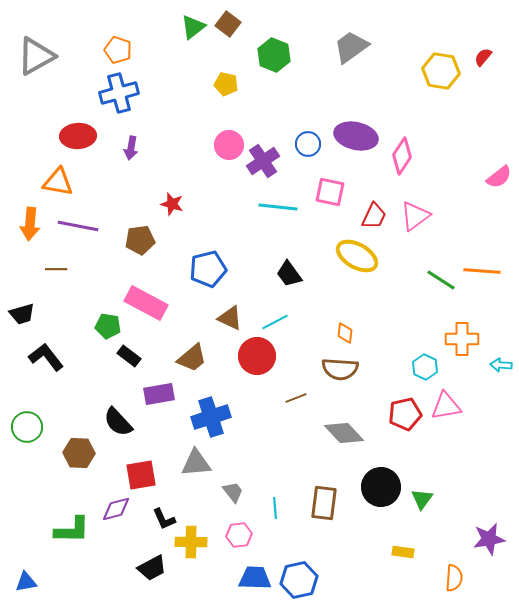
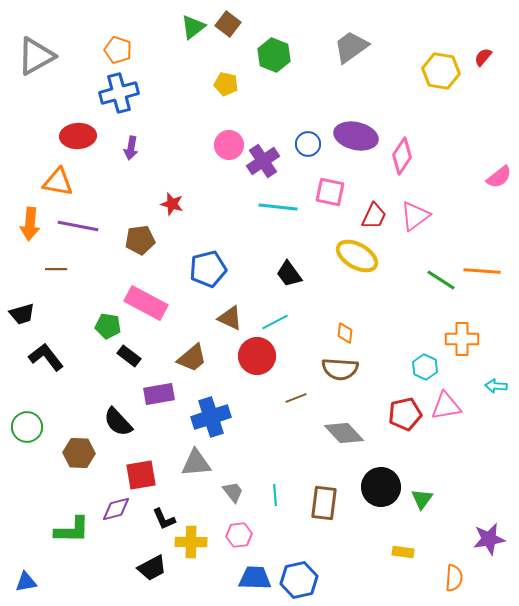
cyan arrow at (501, 365): moved 5 px left, 21 px down
cyan line at (275, 508): moved 13 px up
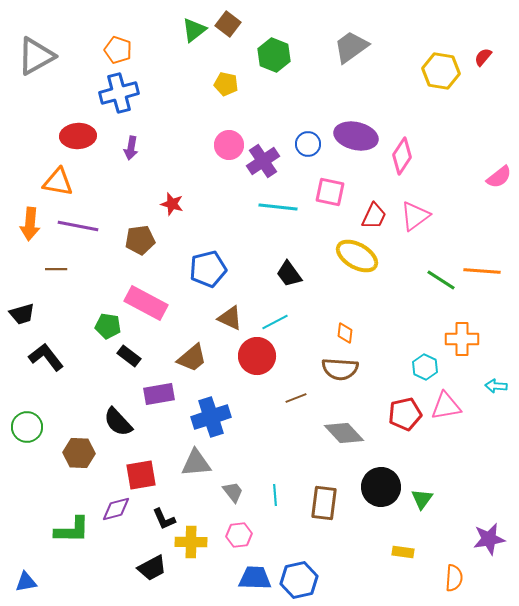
green triangle at (193, 27): moved 1 px right, 3 px down
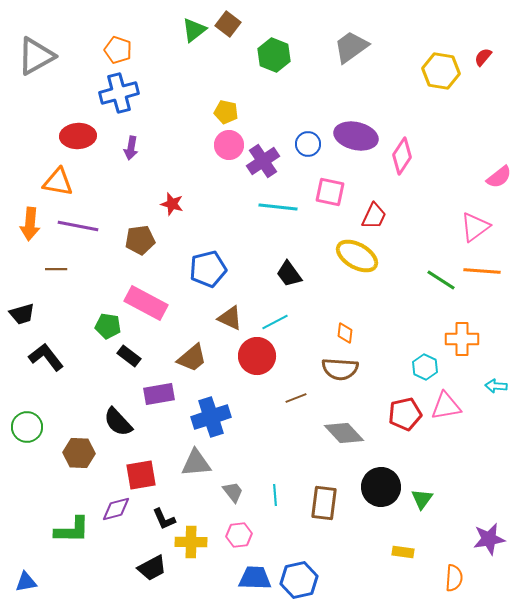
yellow pentagon at (226, 84): moved 28 px down
pink triangle at (415, 216): moved 60 px right, 11 px down
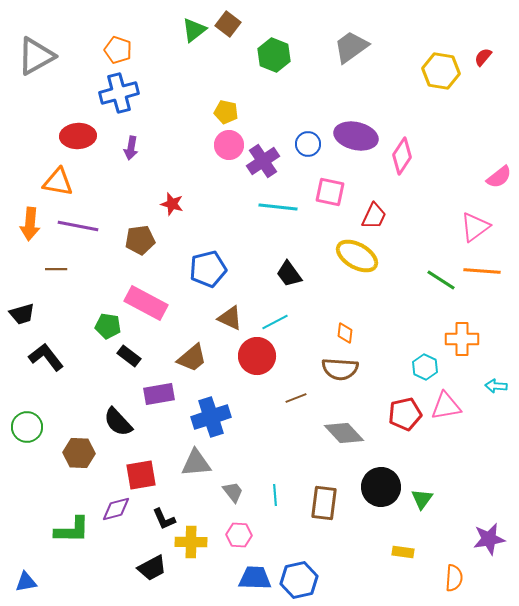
pink hexagon at (239, 535): rotated 10 degrees clockwise
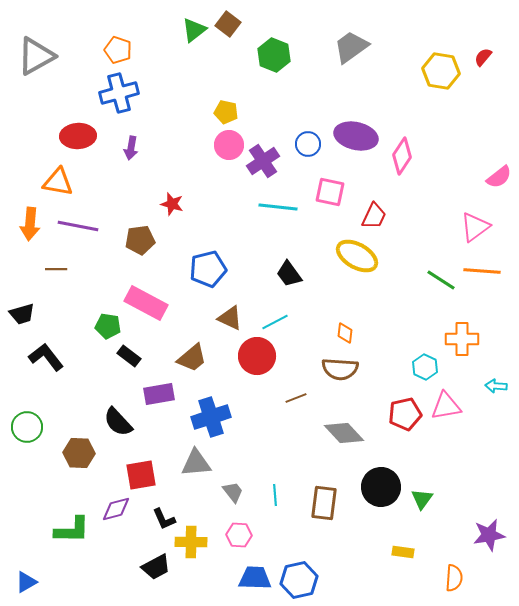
purple star at (489, 539): moved 4 px up
black trapezoid at (152, 568): moved 4 px right, 1 px up
blue triangle at (26, 582): rotated 20 degrees counterclockwise
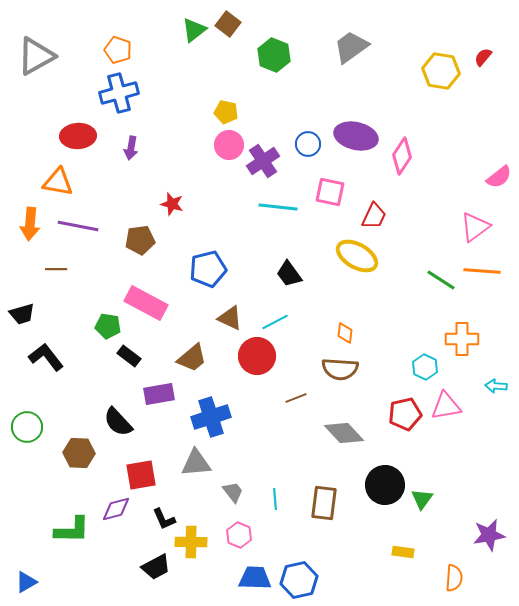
black circle at (381, 487): moved 4 px right, 2 px up
cyan line at (275, 495): moved 4 px down
pink hexagon at (239, 535): rotated 20 degrees clockwise
